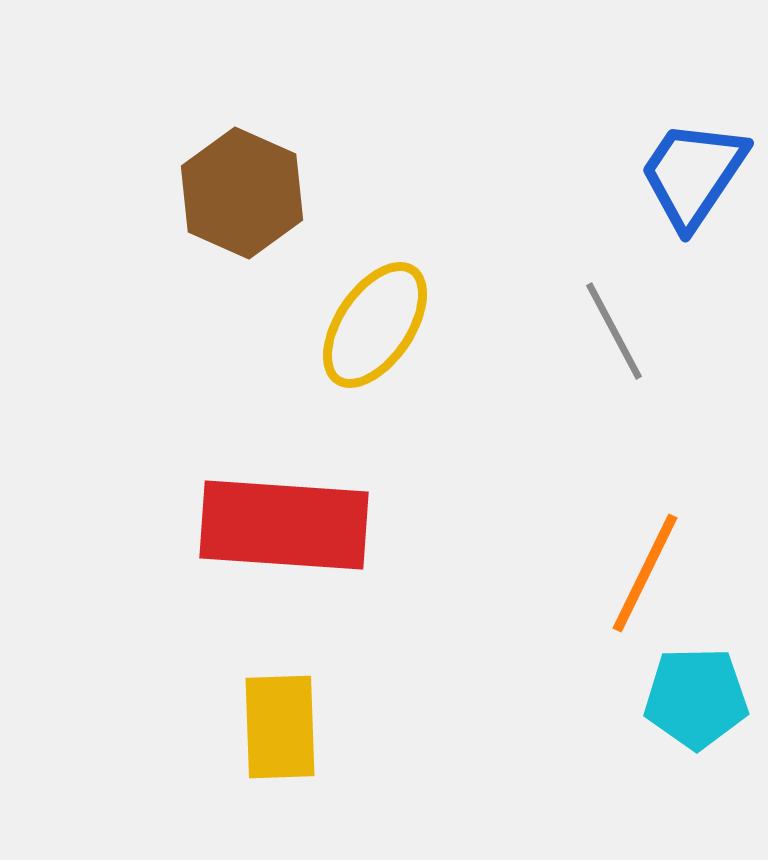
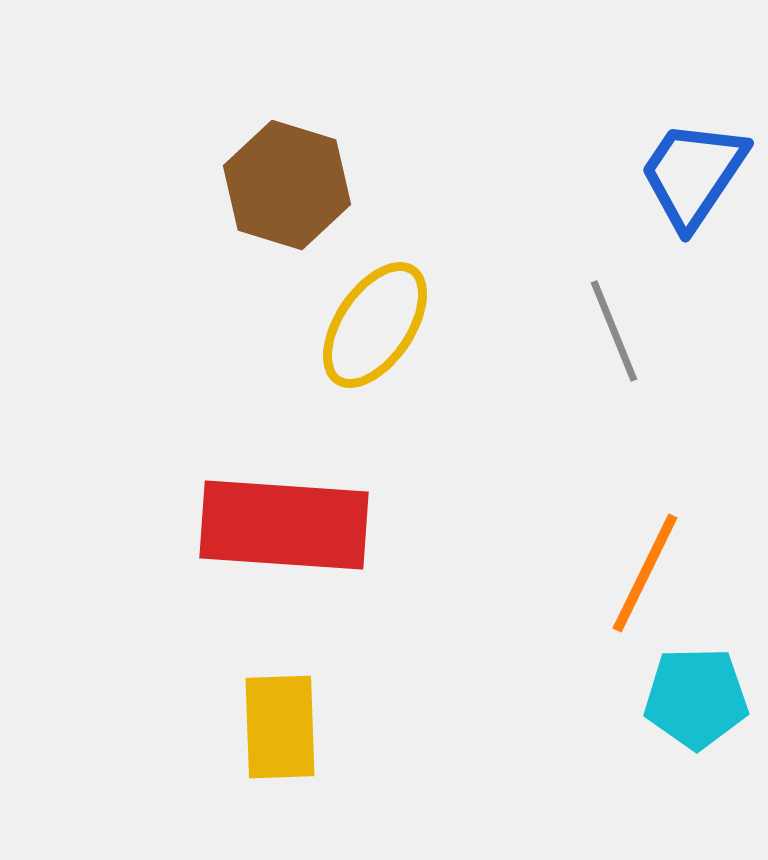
brown hexagon: moved 45 px right, 8 px up; rotated 7 degrees counterclockwise
gray line: rotated 6 degrees clockwise
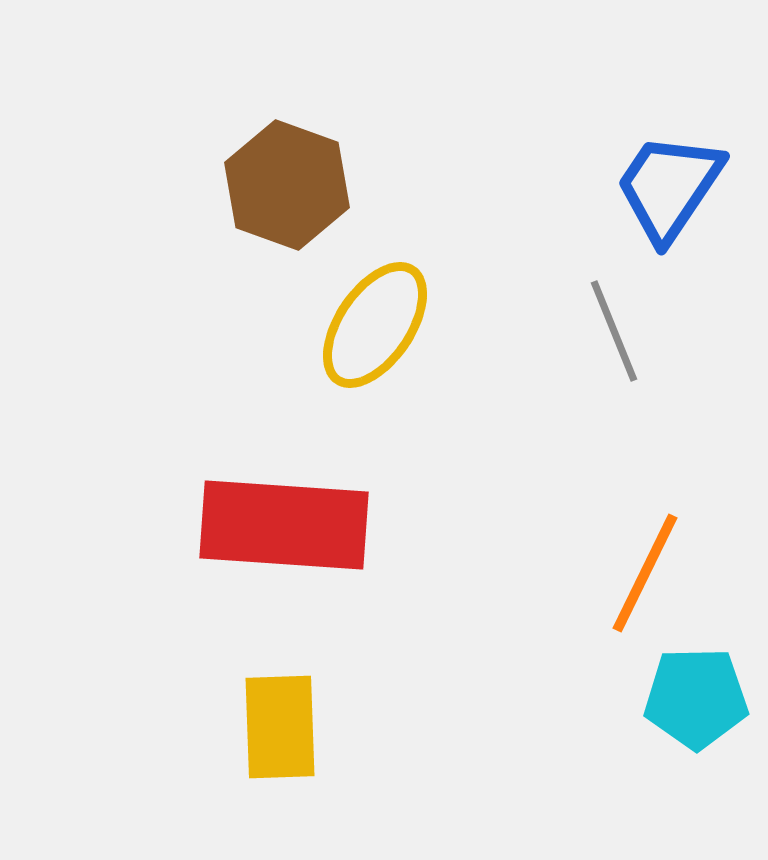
blue trapezoid: moved 24 px left, 13 px down
brown hexagon: rotated 3 degrees clockwise
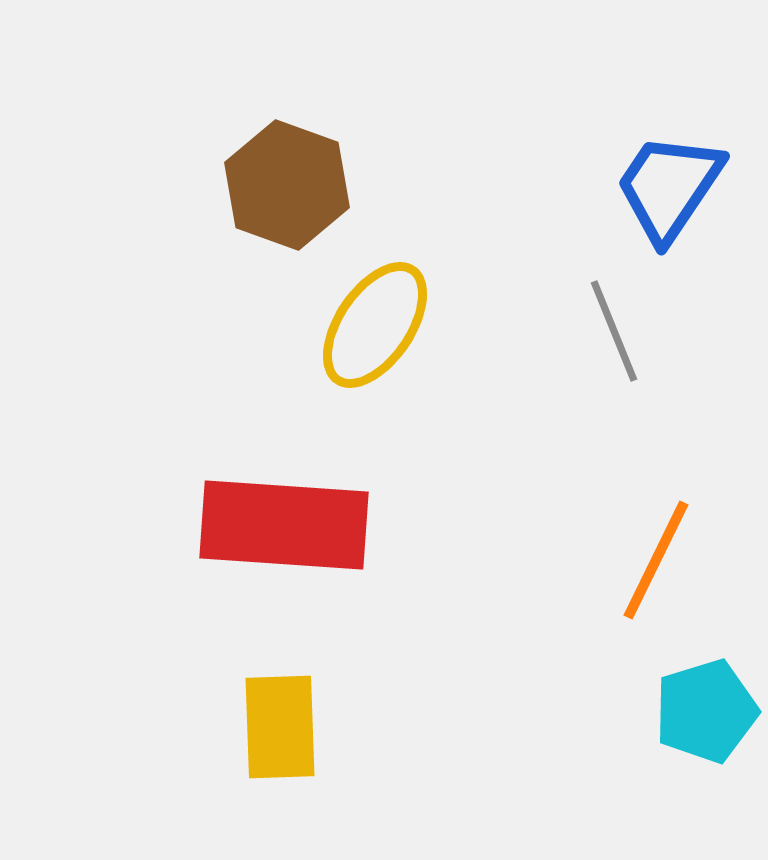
orange line: moved 11 px right, 13 px up
cyan pentagon: moved 10 px right, 13 px down; rotated 16 degrees counterclockwise
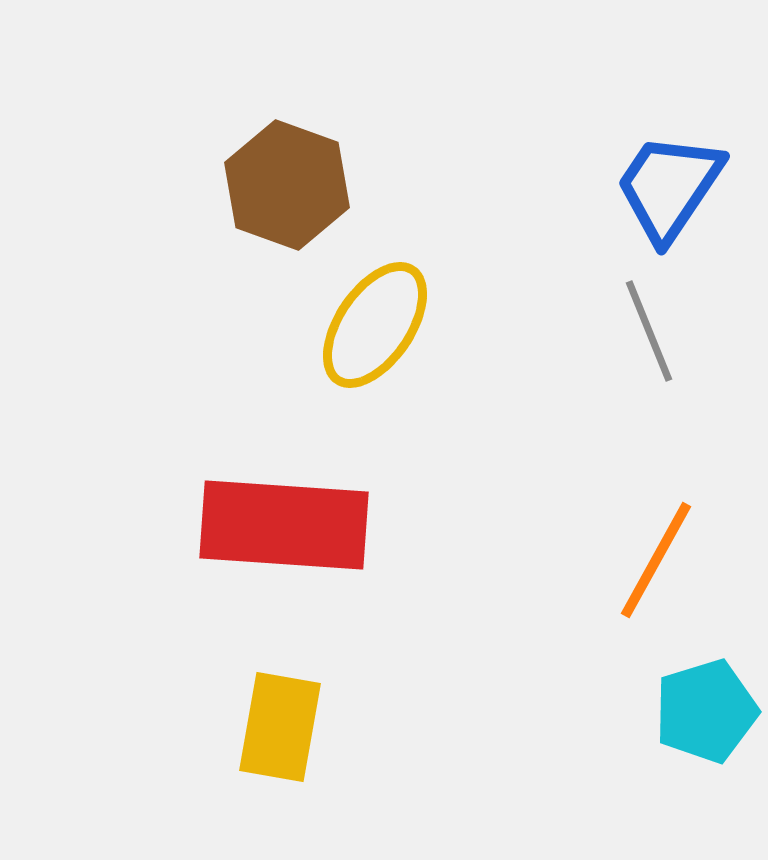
gray line: moved 35 px right
orange line: rotated 3 degrees clockwise
yellow rectangle: rotated 12 degrees clockwise
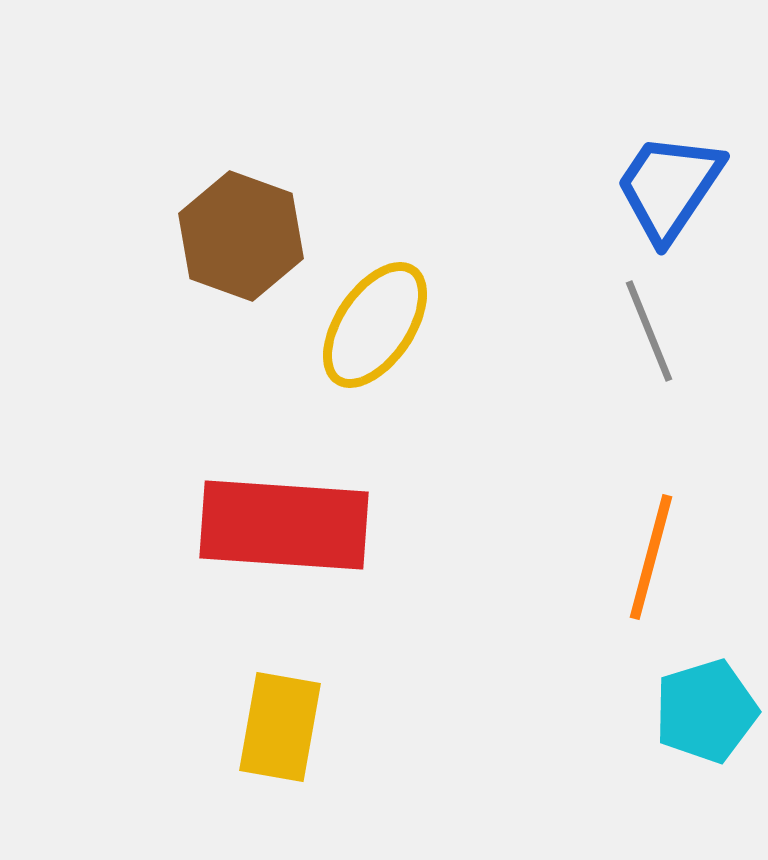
brown hexagon: moved 46 px left, 51 px down
orange line: moved 5 px left, 3 px up; rotated 14 degrees counterclockwise
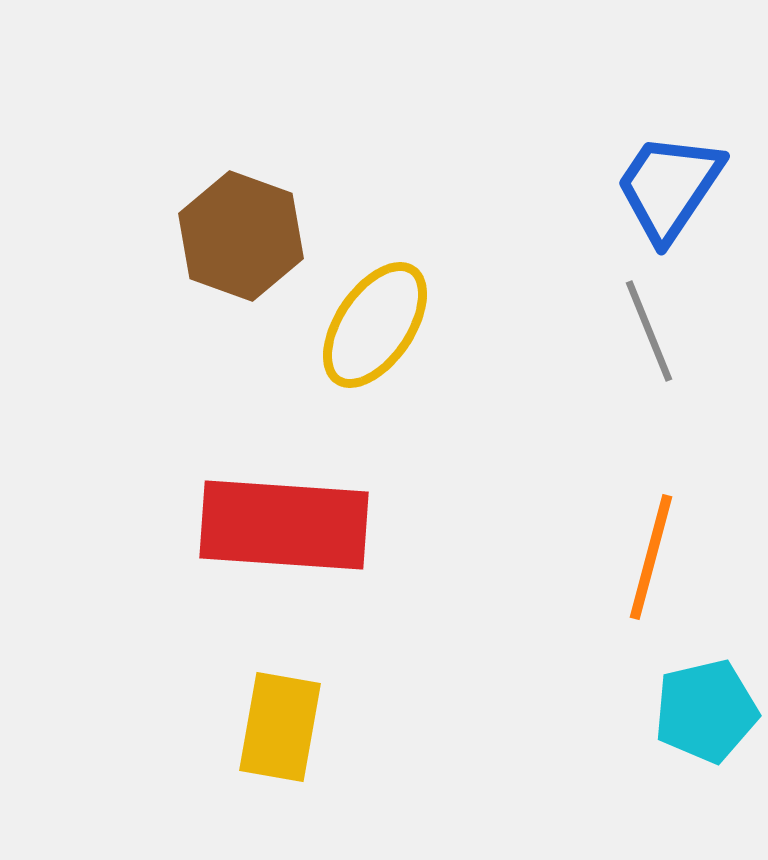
cyan pentagon: rotated 4 degrees clockwise
